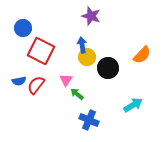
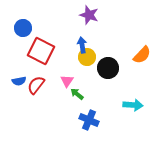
purple star: moved 2 px left, 1 px up
pink triangle: moved 1 px right, 1 px down
cyan arrow: rotated 36 degrees clockwise
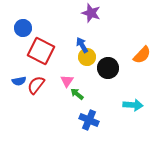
purple star: moved 2 px right, 2 px up
blue arrow: rotated 21 degrees counterclockwise
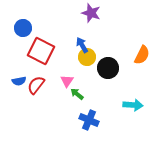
orange semicircle: rotated 18 degrees counterclockwise
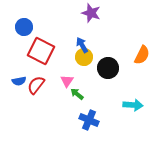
blue circle: moved 1 px right, 1 px up
yellow circle: moved 3 px left
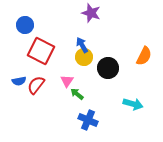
blue circle: moved 1 px right, 2 px up
orange semicircle: moved 2 px right, 1 px down
cyan arrow: moved 1 px up; rotated 12 degrees clockwise
blue cross: moved 1 px left
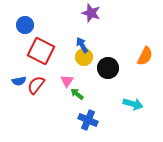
orange semicircle: moved 1 px right
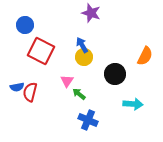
black circle: moved 7 px right, 6 px down
blue semicircle: moved 2 px left, 6 px down
red semicircle: moved 6 px left, 7 px down; rotated 24 degrees counterclockwise
green arrow: moved 2 px right
cyan arrow: rotated 12 degrees counterclockwise
